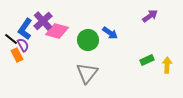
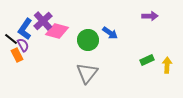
purple arrow: rotated 35 degrees clockwise
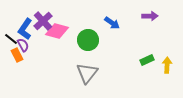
blue arrow: moved 2 px right, 10 px up
